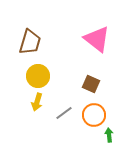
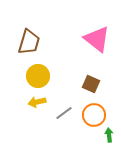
brown trapezoid: moved 1 px left
yellow arrow: rotated 60 degrees clockwise
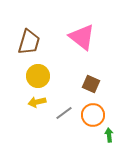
pink triangle: moved 15 px left, 2 px up
orange circle: moved 1 px left
